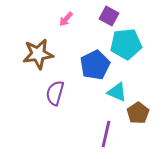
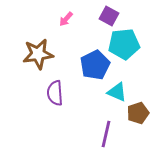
cyan pentagon: moved 2 px left
purple semicircle: rotated 20 degrees counterclockwise
brown pentagon: rotated 15 degrees clockwise
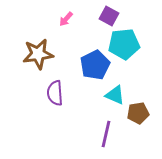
cyan triangle: moved 2 px left, 3 px down
brown pentagon: rotated 10 degrees clockwise
